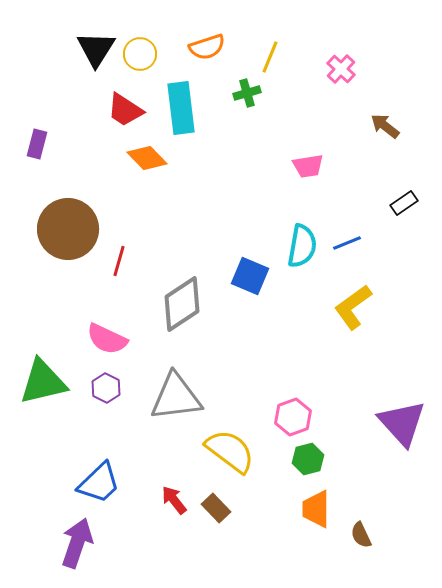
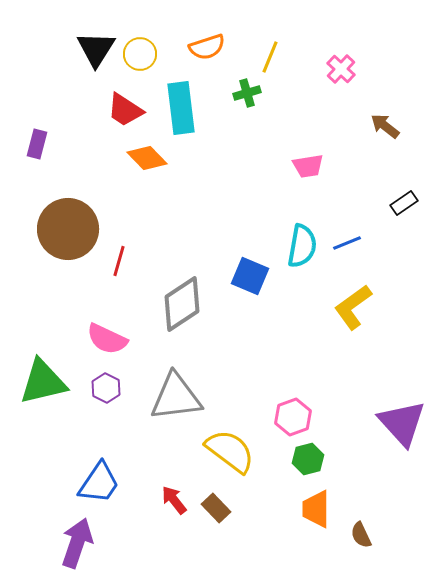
blue trapezoid: rotated 12 degrees counterclockwise
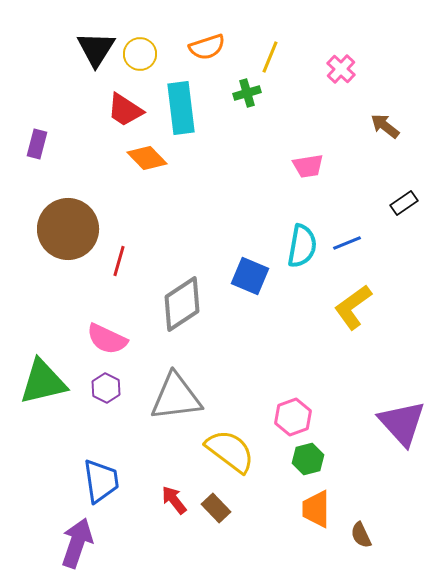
blue trapezoid: moved 2 px right, 2 px up; rotated 42 degrees counterclockwise
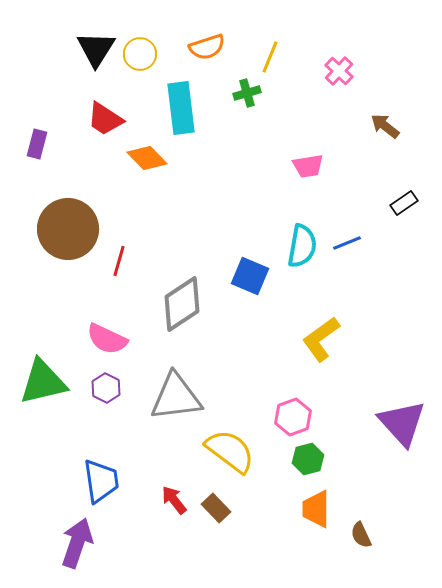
pink cross: moved 2 px left, 2 px down
red trapezoid: moved 20 px left, 9 px down
yellow L-shape: moved 32 px left, 32 px down
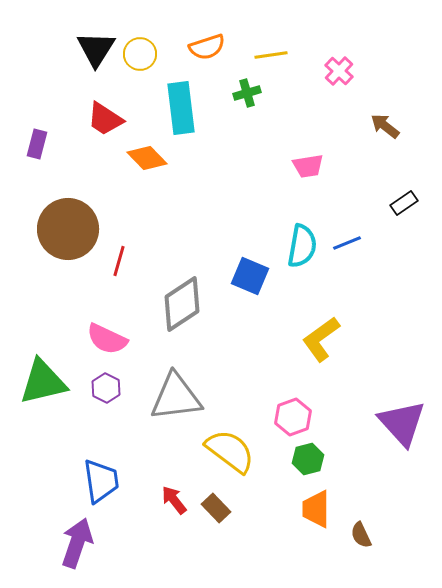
yellow line: moved 1 px right, 2 px up; rotated 60 degrees clockwise
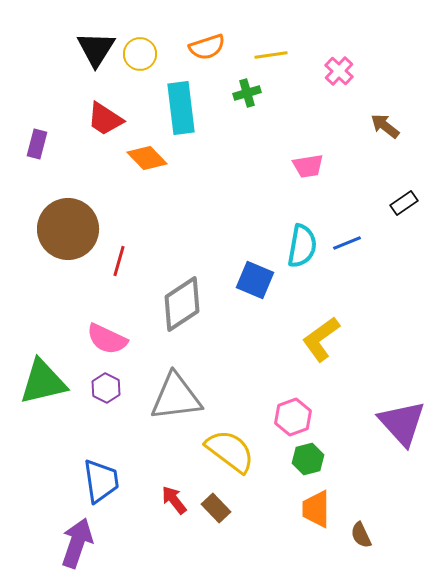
blue square: moved 5 px right, 4 px down
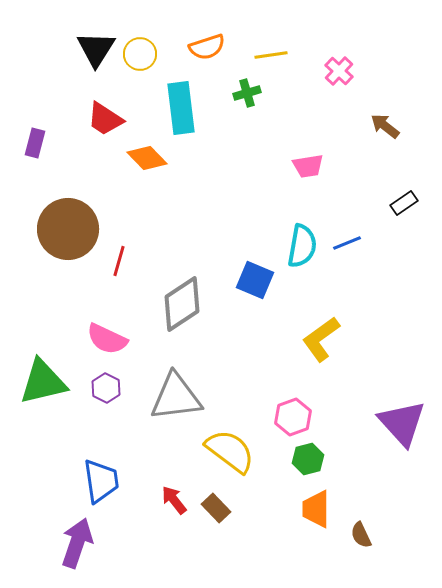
purple rectangle: moved 2 px left, 1 px up
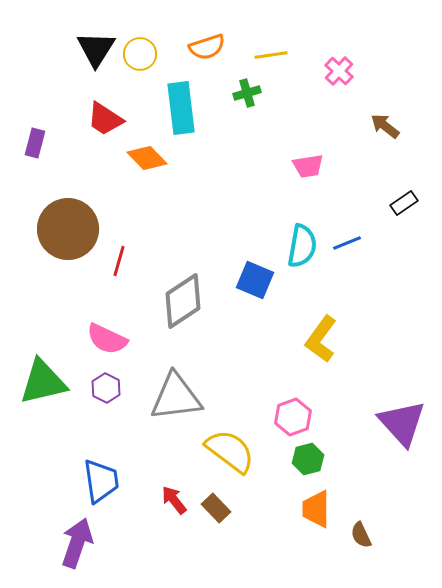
gray diamond: moved 1 px right, 3 px up
yellow L-shape: rotated 18 degrees counterclockwise
